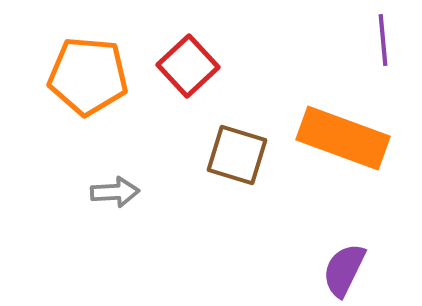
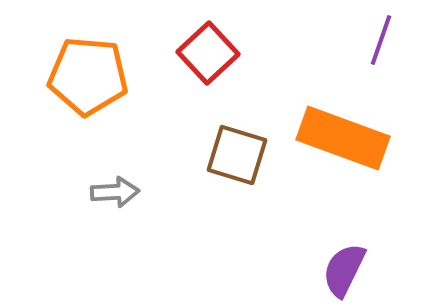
purple line: moved 2 px left; rotated 24 degrees clockwise
red square: moved 20 px right, 13 px up
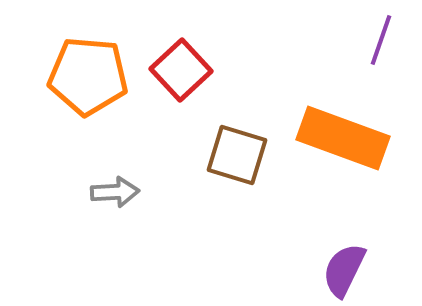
red square: moved 27 px left, 17 px down
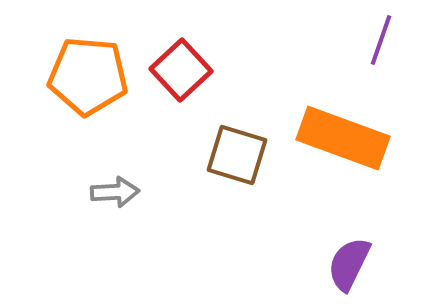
purple semicircle: moved 5 px right, 6 px up
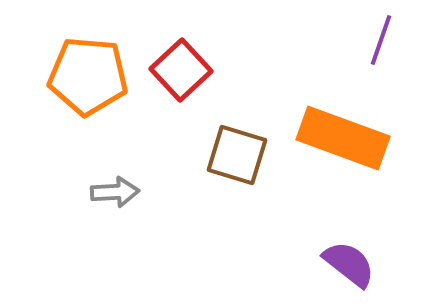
purple semicircle: rotated 102 degrees clockwise
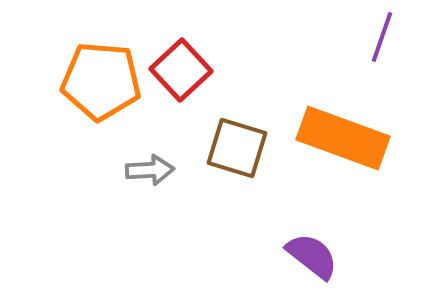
purple line: moved 1 px right, 3 px up
orange pentagon: moved 13 px right, 5 px down
brown square: moved 7 px up
gray arrow: moved 35 px right, 22 px up
purple semicircle: moved 37 px left, 8 px up
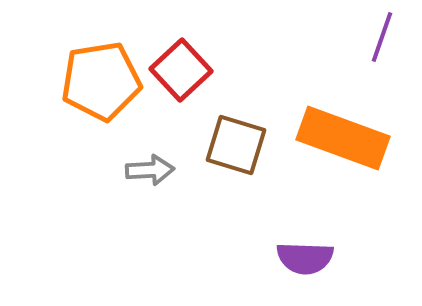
orange pentagon: rotated 14 degrees counterclockwise
brown square: moved 1 px left, 3 px up
purple semicircle: moved 7 px left, 2 px down; rotated 144 degrees clockwise
